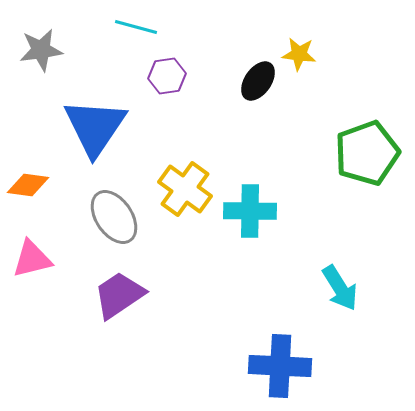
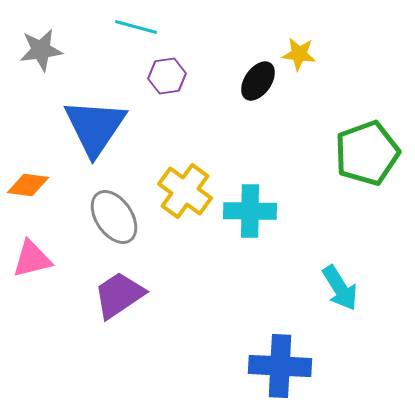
yellow cross: moved 2 px down
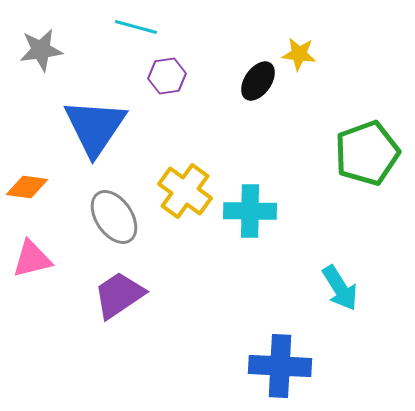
orange diamond: moved 1 px left, 2 px down
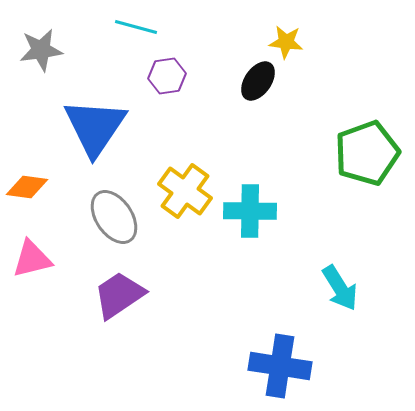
yellow star: moved 13 px left, 12 px up
blue cross: rotated 6 degrees clockwise
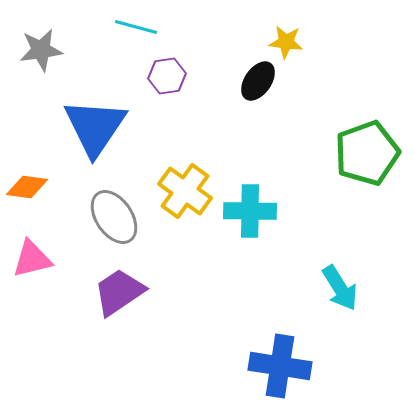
purple trapezoid: moved 3 px up
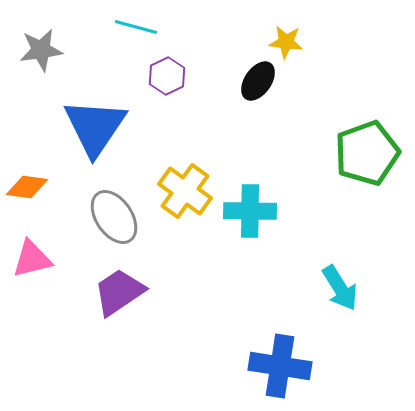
purple hexagon: rotated 18 degrees counterclockwise
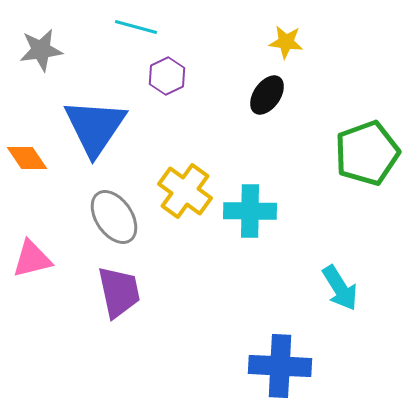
black ellipse: moved 9 px right, 14 px down
orange diamond: moved 29 px up; rotated 48 degrees clockwise
purple trapezoid: rotated 112 degrees clockwise
blue cross: rotated 6 degrees counterclockwise
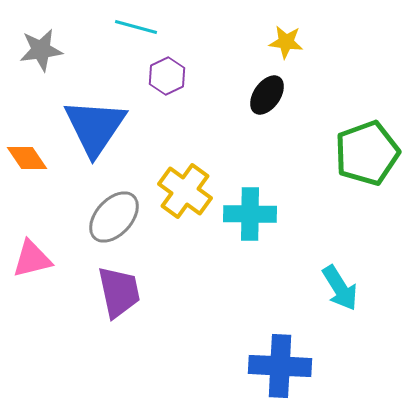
cyan cross: moved 3 px down
gray ellipse: rotated 76 degrees clockwise
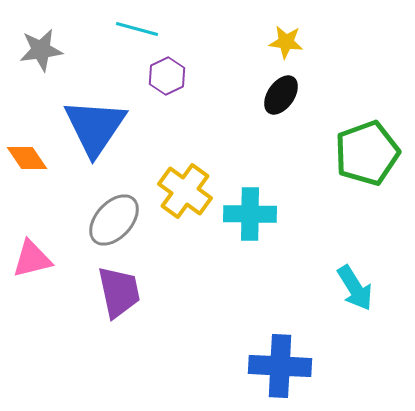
cyan line: moved 1 px right, 2 px down
black ellipse: moved 14 px right
gray ellipse: moved 3 px down
cyan arrow: moved 15 px right
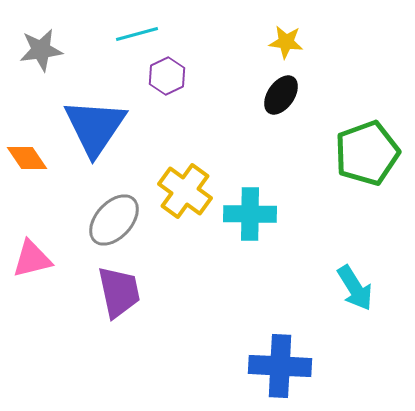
cyan line: moved 5 px down; rotated 30 degrees counterclockwise
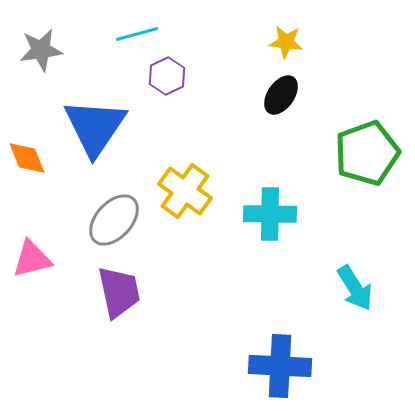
orange diamond: rotated 12 degrees clockwise
cyan cross: moved 20 px right
